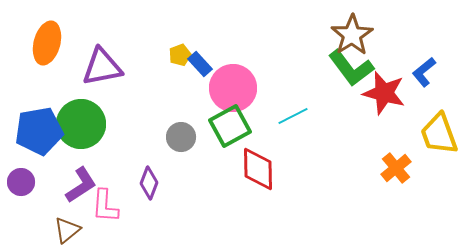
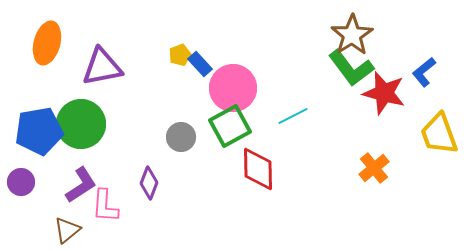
orange cross: moved 22 px left
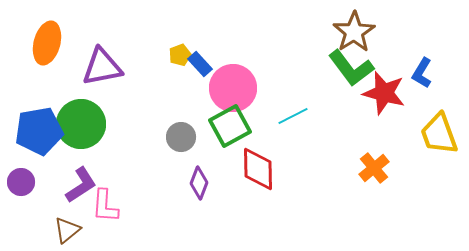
brown star: moved 2 px right, 3 px up
blue L-shape: moved 2 px left, 1 px down; rotated 20 degrees counterclockwise
purple diamond: moved 50 px right
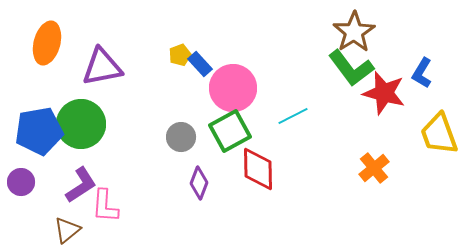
green square: moved 5 px down
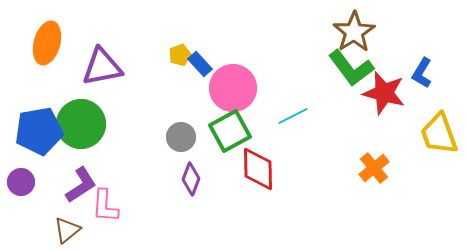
purple diamond: moved 8 px left, 4 px up
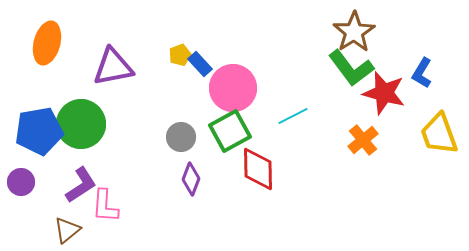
purple triangle: moved 11 px right
orange cross: moved 11 px left, 28 px up
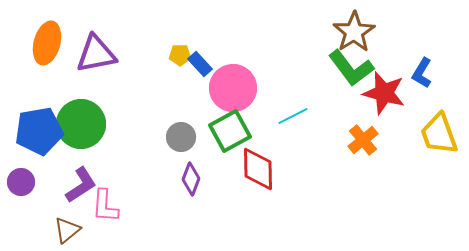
yellow pentagon: rotated 20 degrees clockwise
purple triangle: moved 17 px left, 13 px up
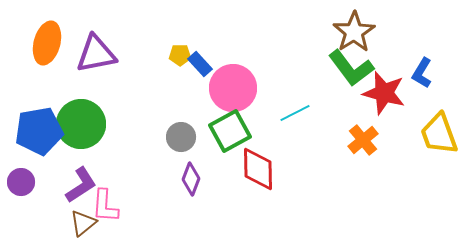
cyan line: moved 2 px right, 3 px up
brown triangle: moved 16 px right, 7 px up
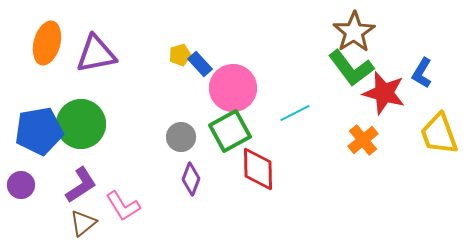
yellow pentagon: rotated 15 degrees counterclockwise
purple circle: moved 3 px down
pink L-shape: moved 18 px right; rotated 36 degrees counterclockwise
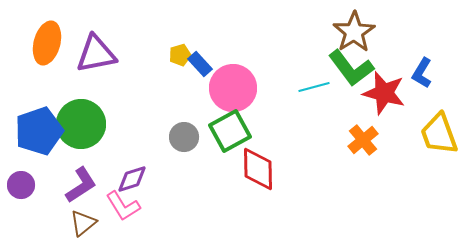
cyan line: moved 19 px right, 26 px up; rotated 12 degrees clockwise
blue pentagon: rotated 9 degrees counterclockwise
gray circle: moved 3 px right
purple diamond: moved 59 px left; rotated 52 degrees clockwise
